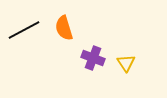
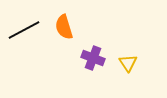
orange semicircle: moved 1 px up
yellow triangle: moved 2 px right
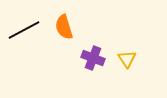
yellow triangle: moved 1 px left, 4 px up
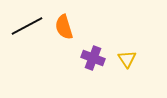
black line: moved 3 px right, 4 px up
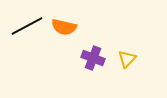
orange semicircle: rotated 60 degrees counterclockwise
yellow triangle: rotated 18 degrees clockwise
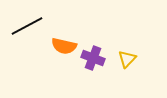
orange semicircle: moved 19 px down
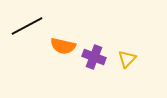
orange semicircle: moved 1 px left
purple cross: moved 1 px right, 1 px up
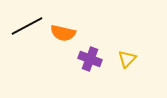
orange semicircle: moved 13 px up
purple cross: moved 4 px left, 2 px down
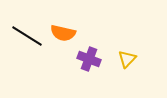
black line: moved 10 px down; rotated 60 degrees clockwise
purple cross: moved 1 px left
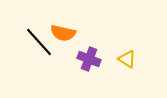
black line: moved 12 px right, 6 px down; rotated 16 degrees clockwise
yellow triangle: rotated 42 degrees counterclockwise
